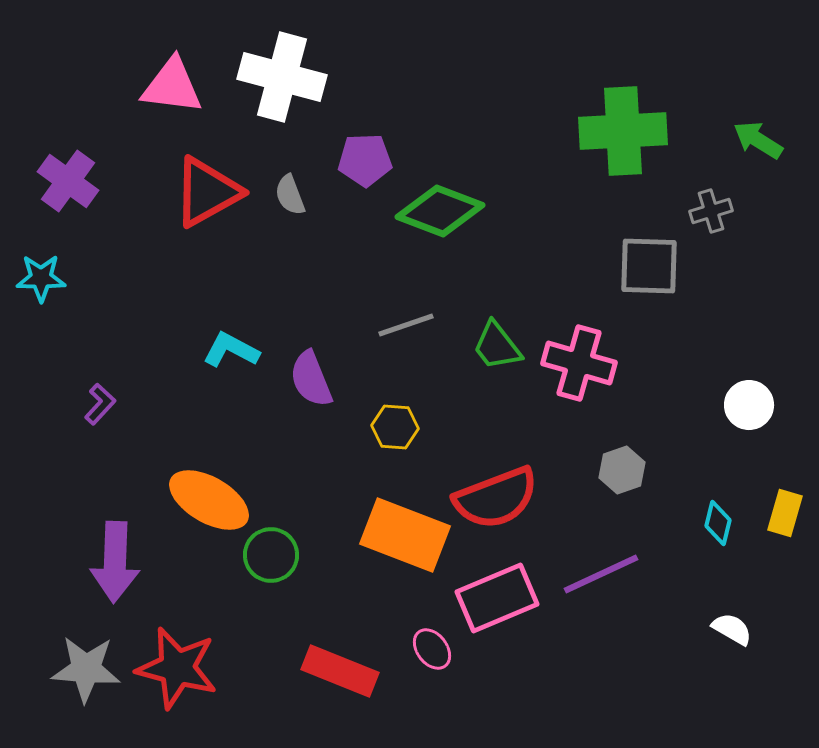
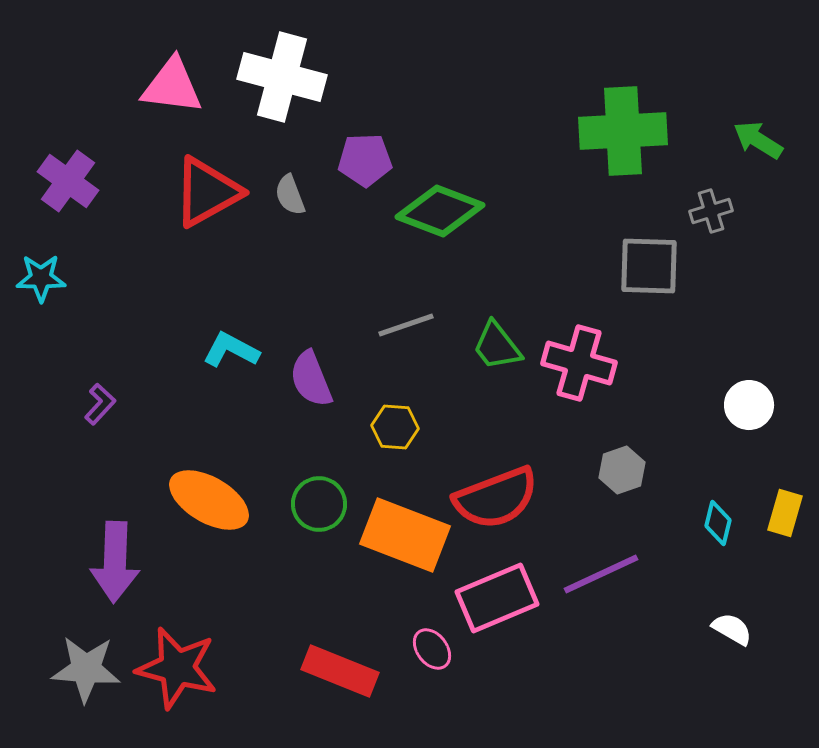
green circle: moved 48 px right, 51 px up
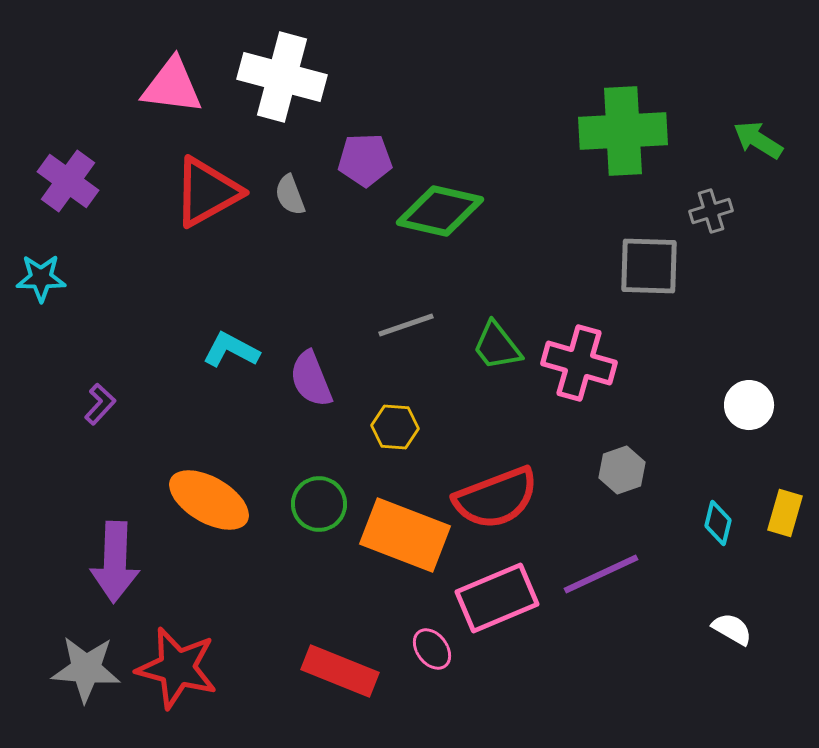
green diamond: rotated 8 degrees counterclockwise
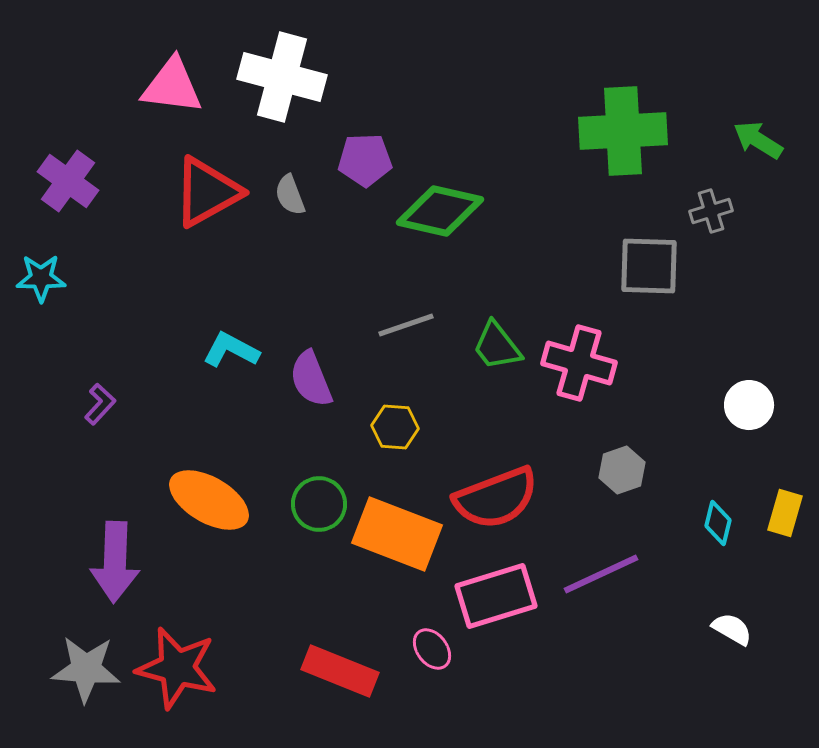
orange rectangle: moved 8 px left, 1 px up
pink rectangle: moved 1 px left, 2 px up; rotated 6 degrees clockwise
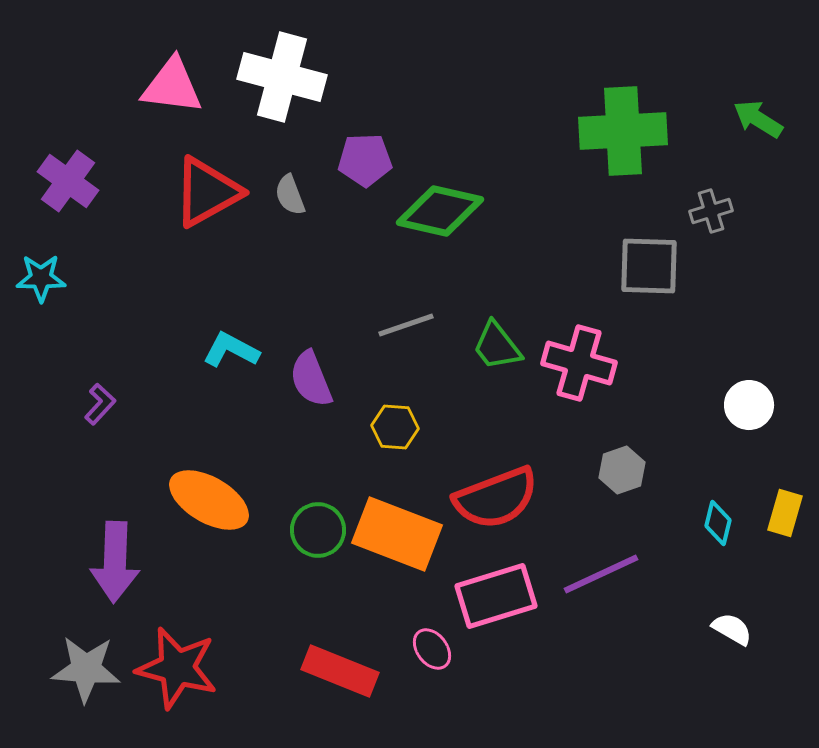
green arrow: moved 21 px up
green circle: moved 1 px left, 26 px down
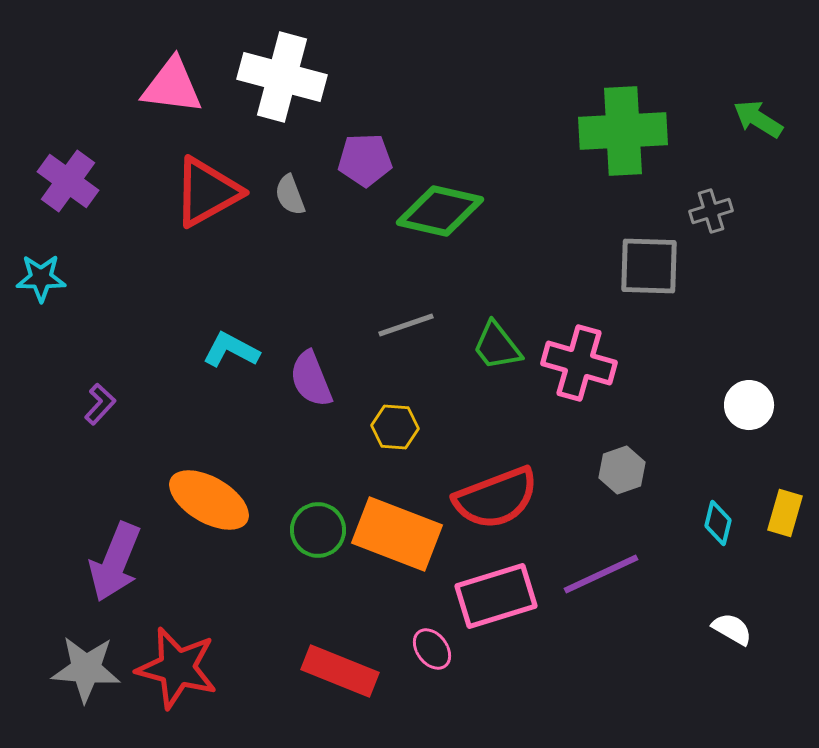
purple arrow: rotated 20 degrees clockwise
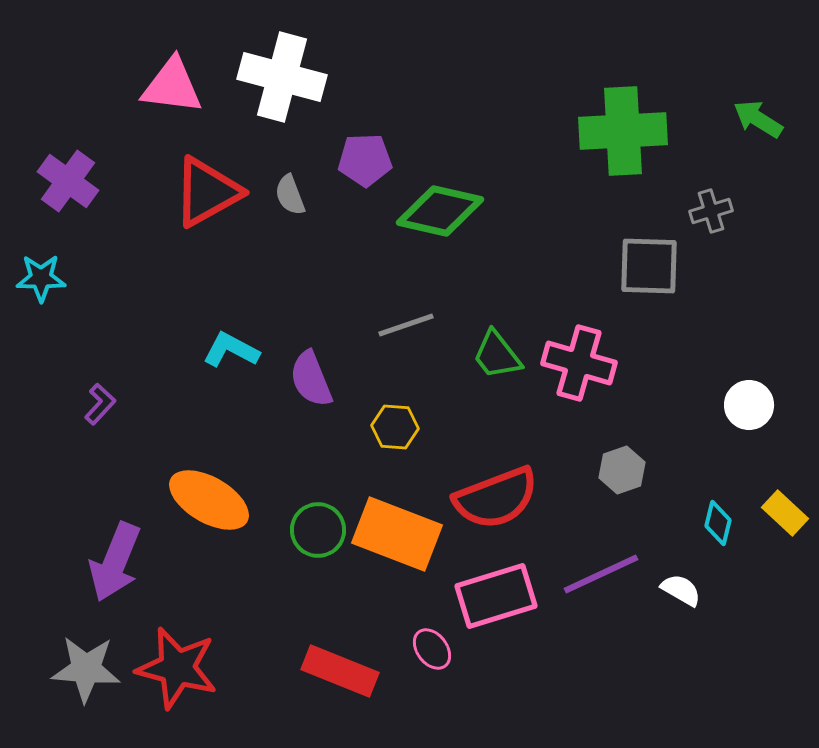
green trapezoid: moved 9 px down
yellow rectangle: rotated 63 degrees counterclockwise
white semicircle: moved 51 px left, 39 px up
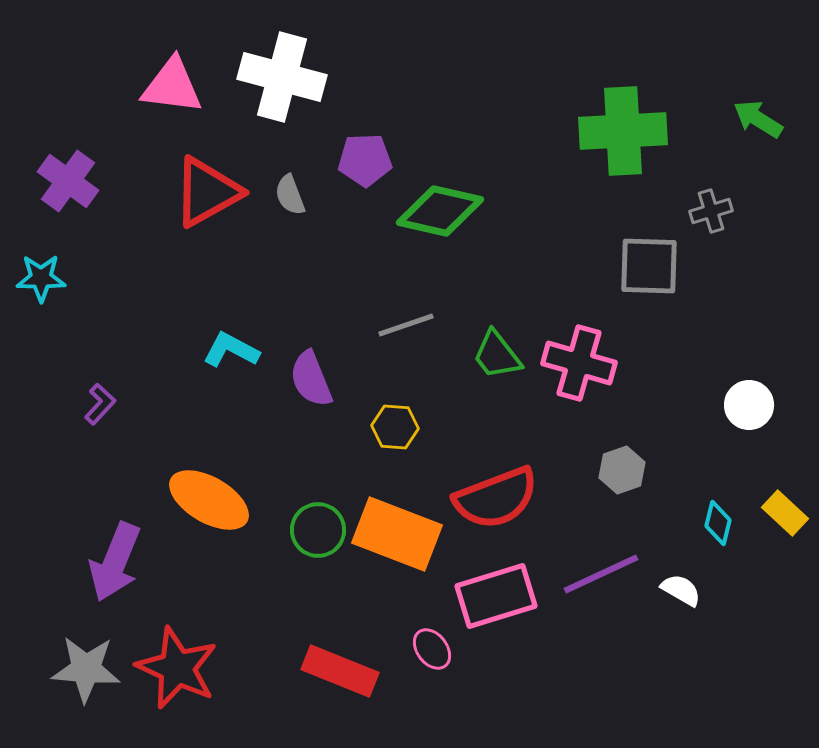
red star: rotated 10 degrees clockwise
